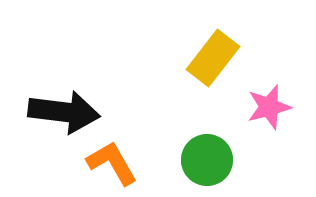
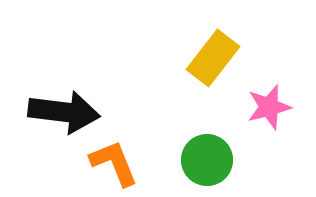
orange L-shape: moved 2 px right; rotated 8 degrees clockwise
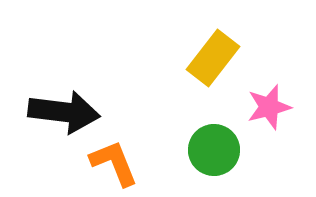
green circle: moved 7 px right, 10 px up
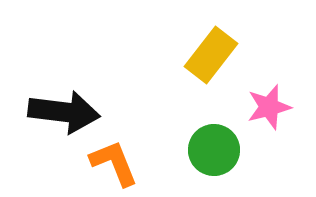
yellow rectangle: moved 2 px left, 3 px up
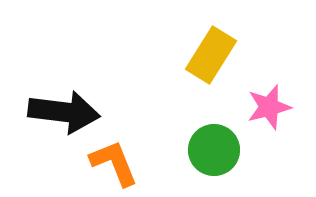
yellow rectangle: rotated 6 degrees counterclockwise
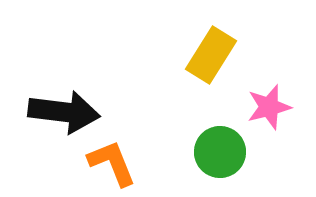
green circle: moved 6 px right, 2 px down
orange L-shape: moved 2 px left
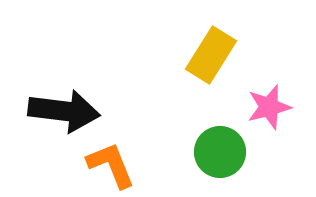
black arrow: moved 1 px up
orange L-shape: moved 1 px left, 2 px down
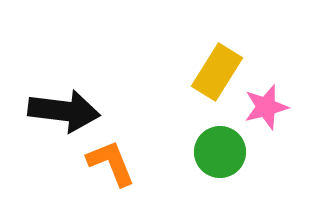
yellow rectangle: moved 6 px right, 17 px down
pink star: moved 3 px left
orange L-shape: moved 2 px up
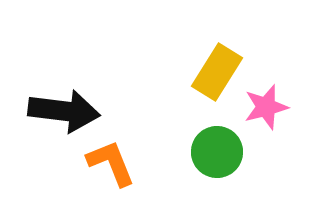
green circle: moved 3 px left
